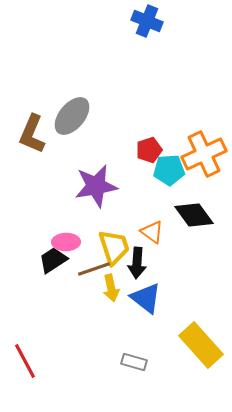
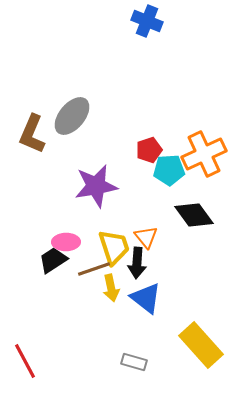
orange triangle: moved 6 px left, 5 px down; rotated 15 degrees clockwise
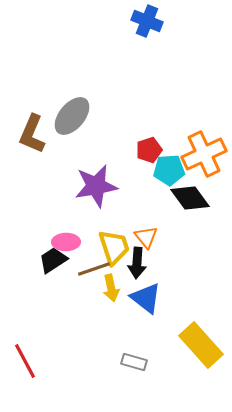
black diamond: moved 4 px left, 17 px up
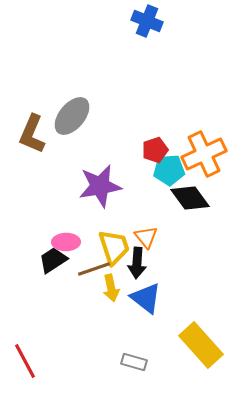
red pentagon: moved 6 px right
purple star: moved 4 px right
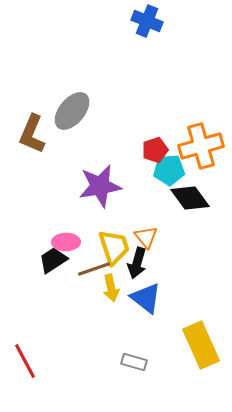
gray ellipse: moved 5 px up
orange cross: moved 3 px left, 8 px up; rotated 9 degrees clockwise
black arrow: rotated 12 degrees clockwise
yellow rectangle: rotated 18 degrees clockwise
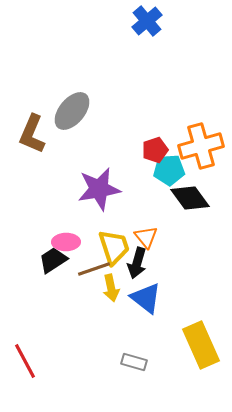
blue cross: rotated 28 degrees clockwise
purple star: moved 1 px left, 3 px down
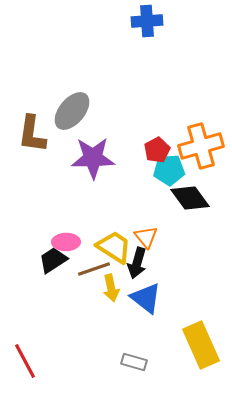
blue cross: rotated 36 degrees clockwise
brown L-shape: rotated 15 degrees counterclockwise
red pentagon: moved 2 px right; rotated 10 degrees counterclockwise
purple star: moved 6 px left, 31 px up; rotated 9 degrees clockwise
yellow trapezoid: rotated 39 degrees counterclockwise
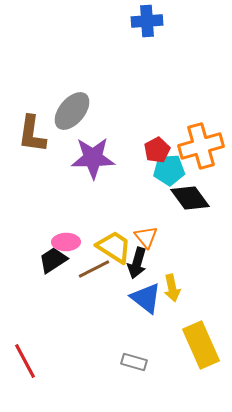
brown line: rotated 8 degrees counterclockwise
yellow arrow: moved 61 px right
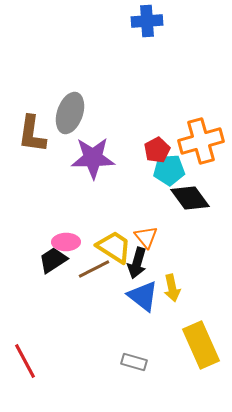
gray ellipse: moved 2 px left, 2 px down; rotated 21 degrees counterclockwise
orange cross: moved 5 px up
blue triangle: moved 3 px left, 2 px up
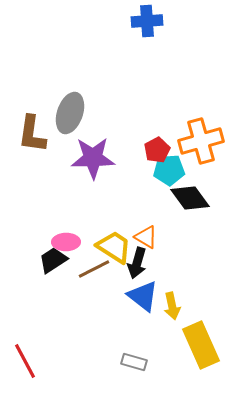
orange triangle: rotated 20 degrees counterclockwise
yellow arrow: moved 18 px down
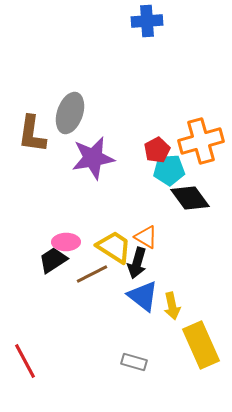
purple star: rotated 9 degrees counterclockwise
brown line: moved 2 px left, 5 px down
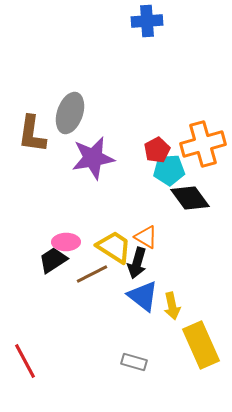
orange cross: moved 2 px right, 3 px down
